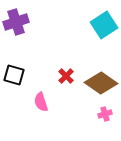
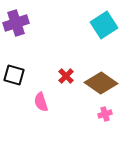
purple cross: moved 1 px down
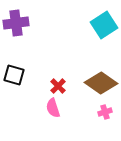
purple cross: rotated 10 degrees clockwise
red cross: moved 8 px left, 10 px down
pink semicircle: moved 12 px right, 6 px down
pink cross: moved 2 px up
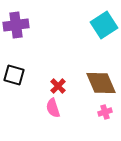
purple cross: moved 2 px down
brown diamond: rotated 32 degrees clockwise
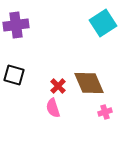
cyan square: moved 1 px left, 2 px up
brown diamond: moved 12 px left
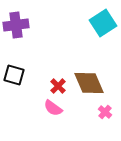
pink semicircle: rotated 36 degrees counterclockwise
pink cross: rotated 32 degrees counterclockwise
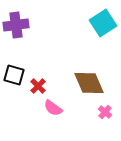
red cross: moved 20 px left
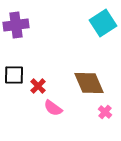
black square: rotated 15 degrees counterclockwise
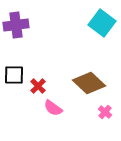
cyan square: moved 1 px left; rotated 20 degrees counterclockwise
brown diamond: rotated 24 degrees counterclockwise
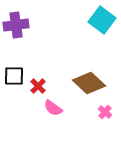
cyan square: moved 3 px up
black square: moved 1 px down
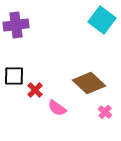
red cross: moved 3 px left, 4 px down
pink semicircle: moved 4 px right
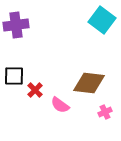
brown diamond: rotated 36 degrees counterclockwise
pink semicircle: moved 3 px right, 3 px up
pink cross: rotated 24 degrees clockwise
